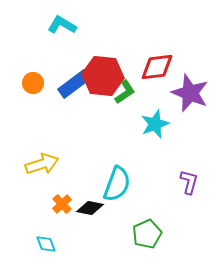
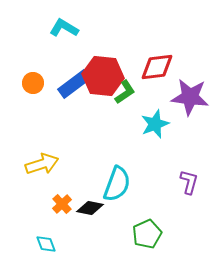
cyan L-shape: moved 2 px right, 3 px down
purple star: moved 4 px down; rotated 15 degrees counterclockwise
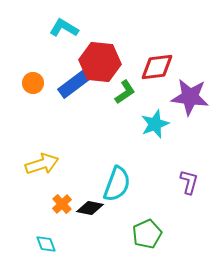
red hexagon: moved 3 px left, 14 px up
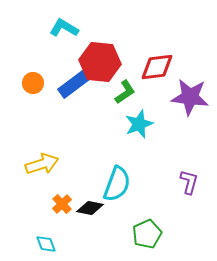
cyan star: moved 16 px left
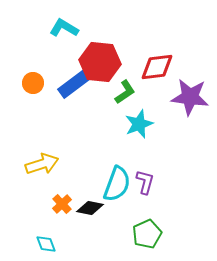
purple L-shape: moved 44 px left
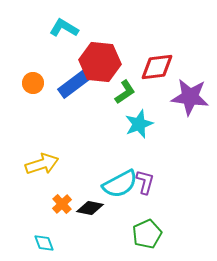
cyan semicircle: moved 3 px right; rotated 42 degrees clockwise
cyan diamond: moved 2 px left, 1 px up
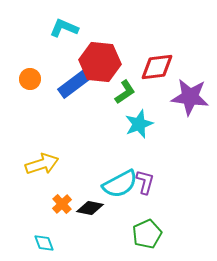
cyan L-shape: rotated 8 degrees counterclockwise
orange circle: moved 3 px left, 4 px up
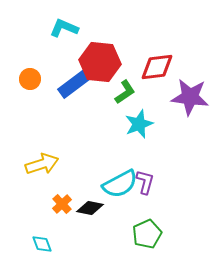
cyan diamond: moved 2 px left, 1 px down
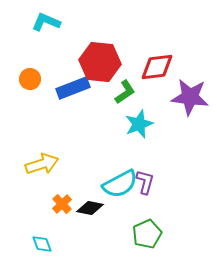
cyan L-shape: moved 18 px left, 6 px up
blue rectangle: moved 1 px left, 4 px down; rotated 16 degrees clockwise
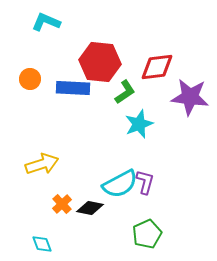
blue rectangle: rotated 24 degrees clockwise
